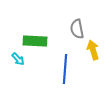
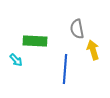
cyan arrow: moved 2 px left, 1 px down
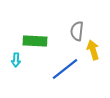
gray semicircle: moved 2 px down; rotated 18 degrees clockwise
cyan arrow: rotated 48 degrees clockwise
blue line: rotated 48 degrees clockwise
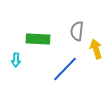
green rectangle: moved 3 px right, 2 px up
yellow arrow: moved 3 px right, 1 px up
blue line: rotated 8 degrees counterclockwise
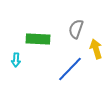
gray semicircle: moved 1 px left, 2 px up; rotated 12 degrees clockwise
blue line: moved 5 px right
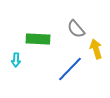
gray semicircle: rotated 60 degrees counterclockwise
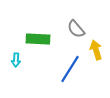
yellow arrow: moved 1 px down
blue line: rotated 12 degrees counterclockwise
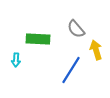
blue line: moved 1 px right, 1 px down
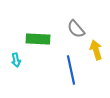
cyan arrow: rotated 16 degrees counterclockwise
blue line: rotated 44 degrees counterclockwise
